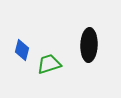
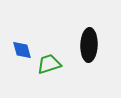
blue diamond: rotated 30 degrees counterclockwise
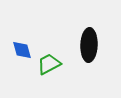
green trapezoid: rotated 10 degrees counterclockwise
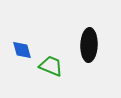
green trapezoid: moved 2 px right, 2 px down; rotated 50 degrees clockwise
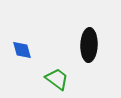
green trapezoid: moved 6 px right, 13 px down; rotated 15 degrees clockwise
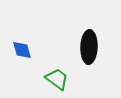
black ellipse: moved 2 px down
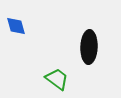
blue diamond: moved 6 px left, 24 px up
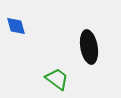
black ellipse: rotated 12 degrees counterclockwise
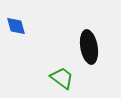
green trapezoid: moved 5 px right, 1 px up
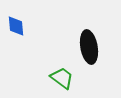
blue diamond: rotated 10 degrees clockwise
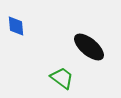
black ellipse: rotated 40 degrees counterclockwise
